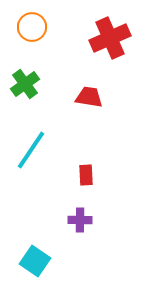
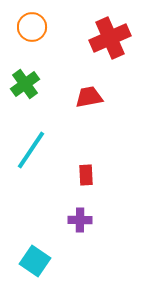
red trapezoid: rotated 20 degrees counterclockwise
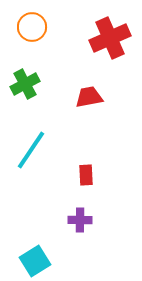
green cross: rotated 8 degrees clockwise
cyan square: rotated 24 degrees clockwise
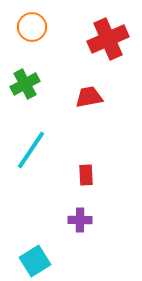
red cross: moved 2 px left, 1 px down
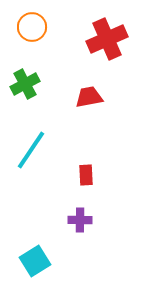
red cross: moved 1 px left
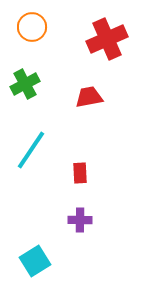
red rectangle: moved 6 px left, 2 px up
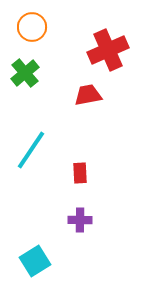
red cross: moved 1 px right, 11 px down
green cross: moved 11 px up; rotated 12 degrees counterclockwise
red trapezoid: moved 1 px left, 2 px up
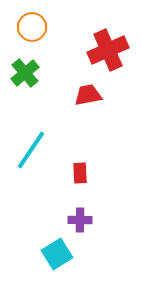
cyan square: moved 22 px right, 7 px up
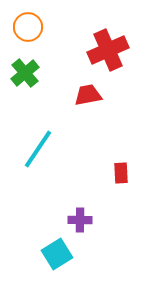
orange circle: moved 4 px left
cyan line: moved 7 px right, 1 px up
red rectangle: moved 41 px right
